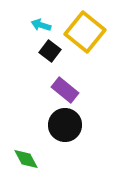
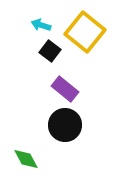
purple rectangle: moved 1 px up
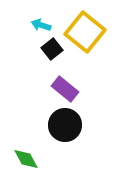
black square: moved 2 px right, 2 px up; rotated 15 degrees clockwise
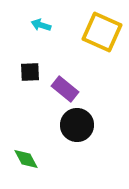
yellow square: moved 17 px right; rotated 15 degrees counterclockwise
black square: moved 22 px left, 23 px down; rotated 35 degrees clockwise
black circle: moved 12 px right
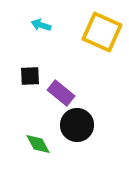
black square: moved 4 px down
purple rectangle: moved 4 px left, 4 px down
green diamond: moved 12 px right, 15 px up
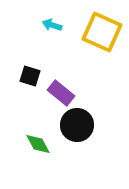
cyan arrow: moved 11 px right
black square: rotated 20 degrees clockwise
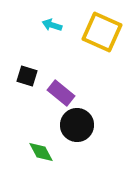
black square: moved 3 px left
green diamond: moved 3 px right, 8 px down
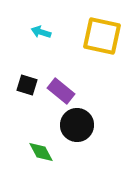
cyan arrow: moved 11 px left, 7 px down
yellow square: moved 4 px down; rotated 12 degrees counterclockwise
black square: moved 9 px down
purple rectangle: moved 2 px up
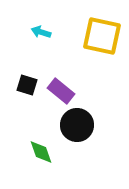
green diamond: rotated 8 degrees clockwise
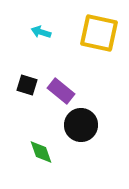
yellow square: moved 3 px left, 3 px up
black circle: moved 4 px right
